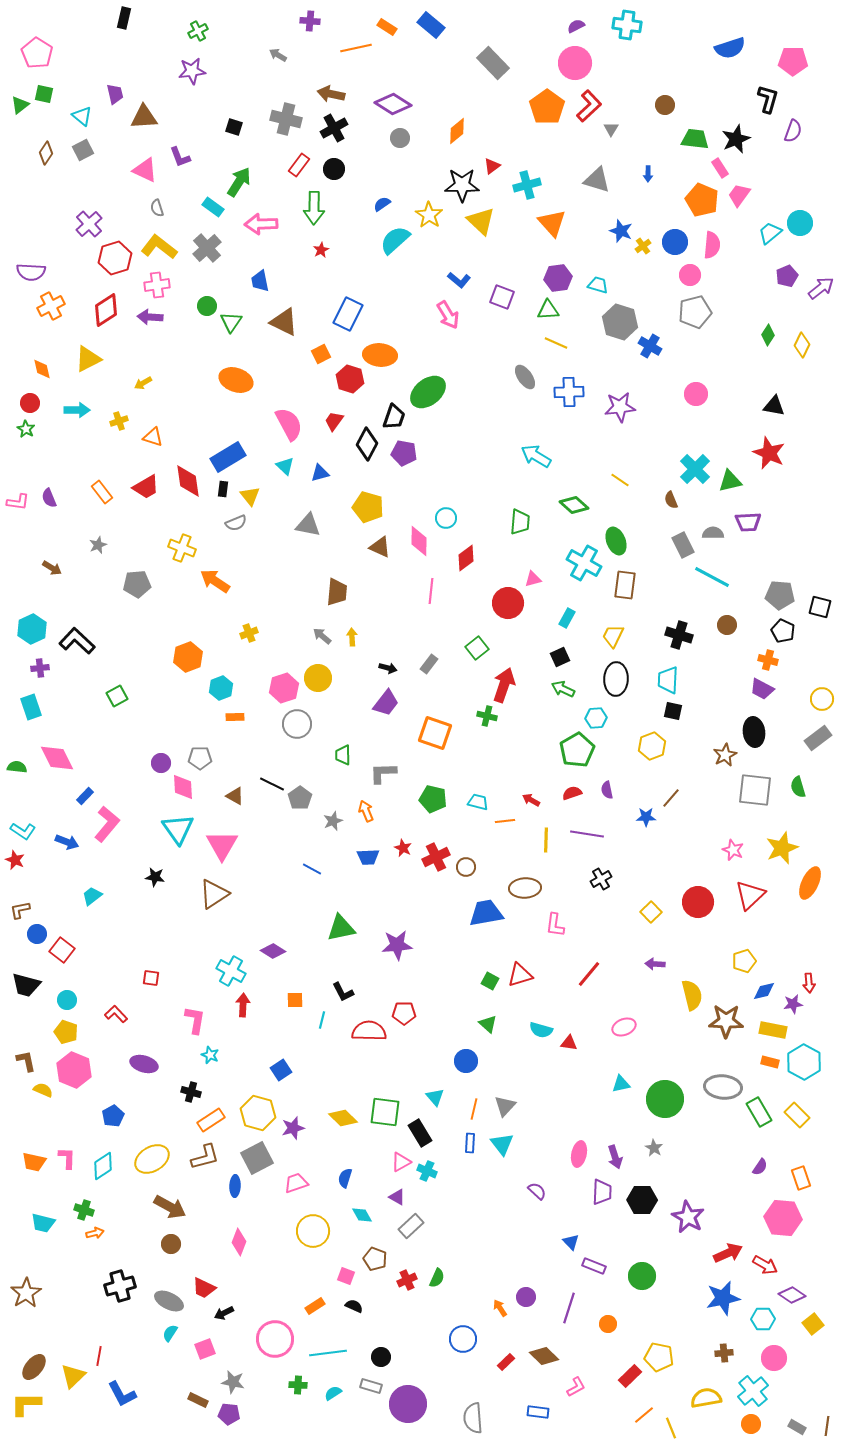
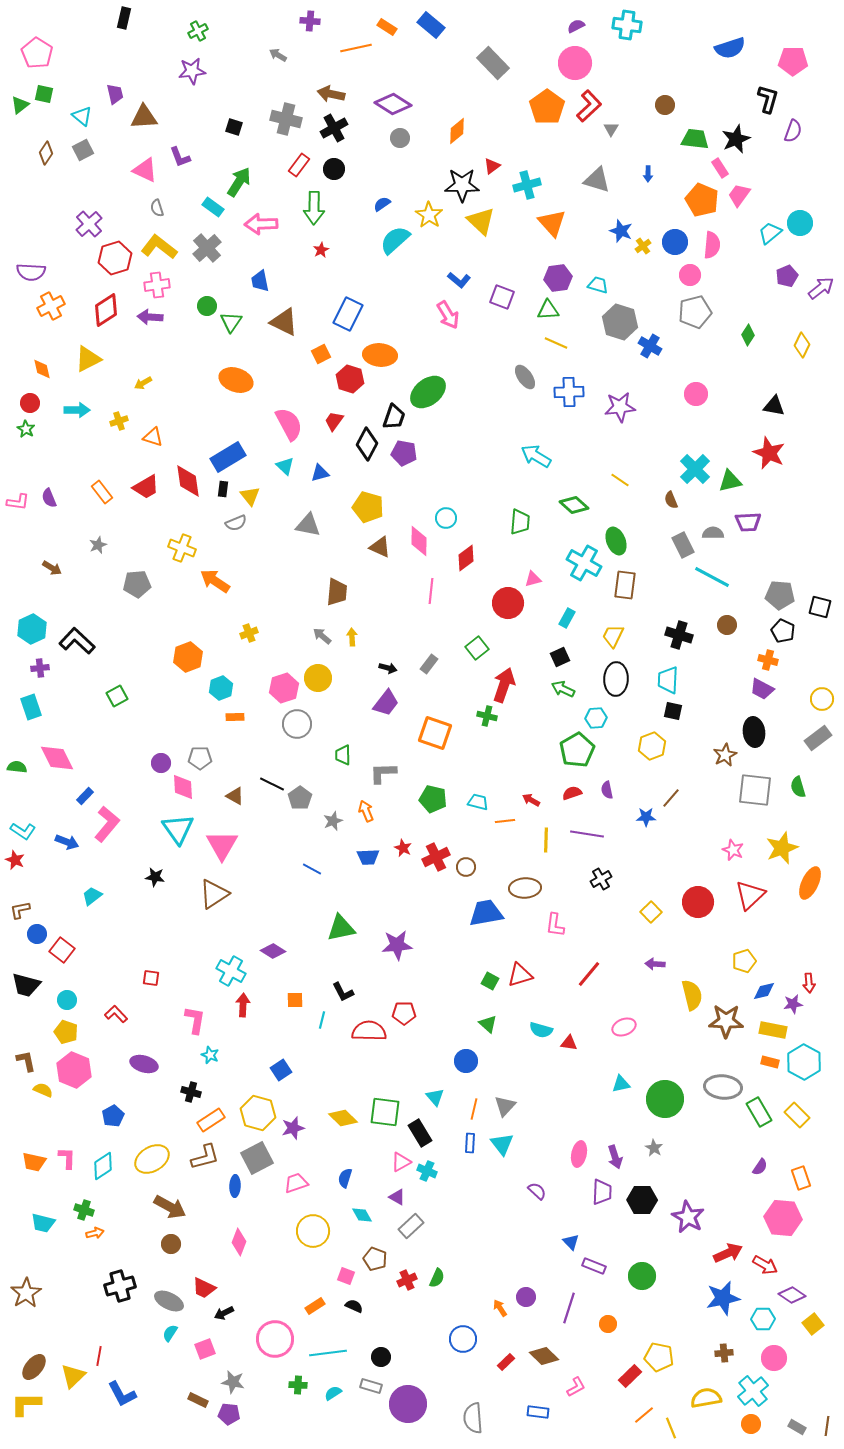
green diamond at (768, 335): moved 20 px left
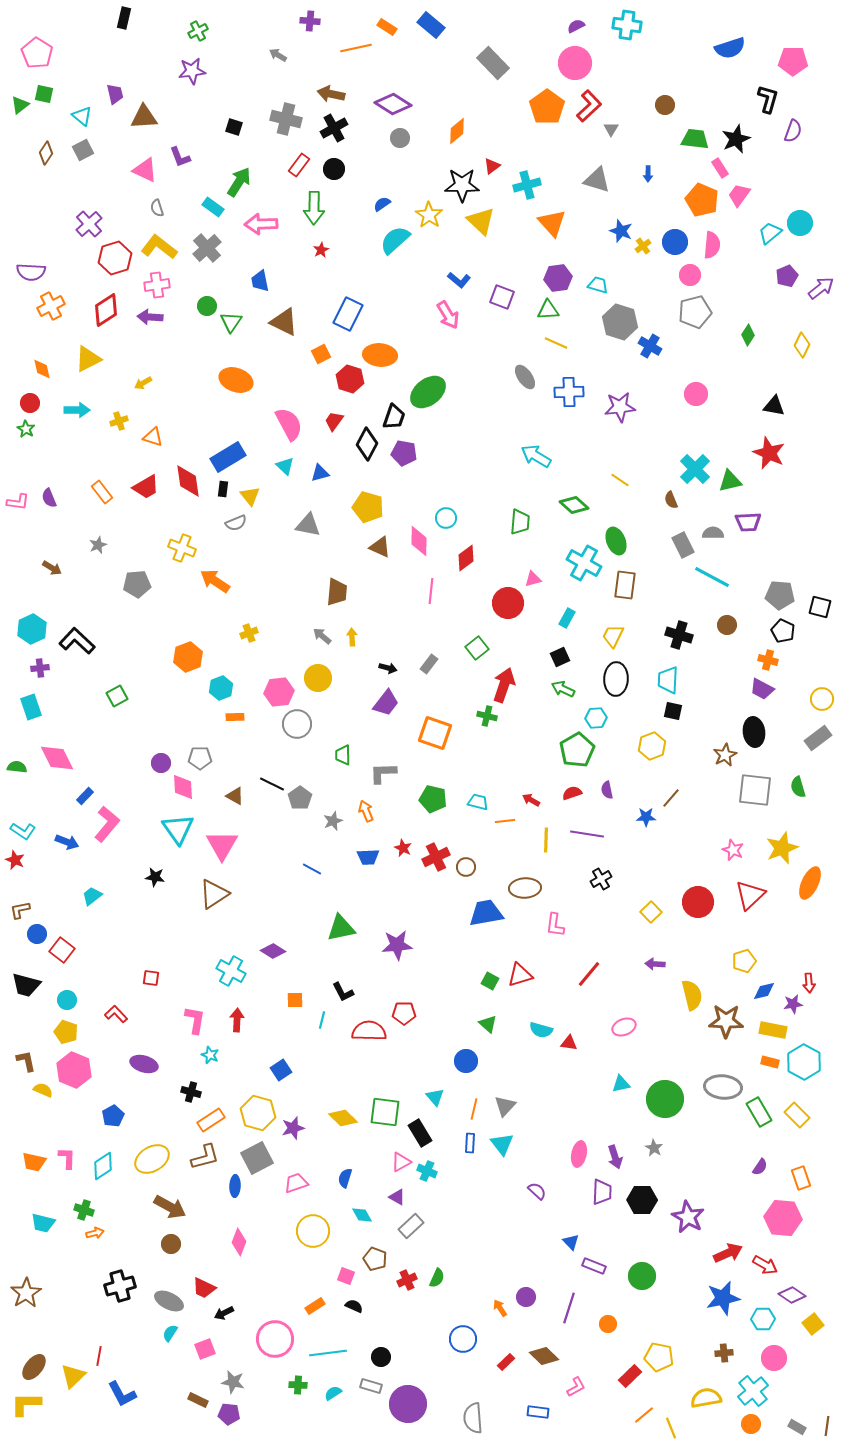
pink hexagon at (284, 688): moved 5 px left, 4 px down; rotated 12 degrees clockwise
red arrow at (243, 1005): moved 6 px left, 15 px down
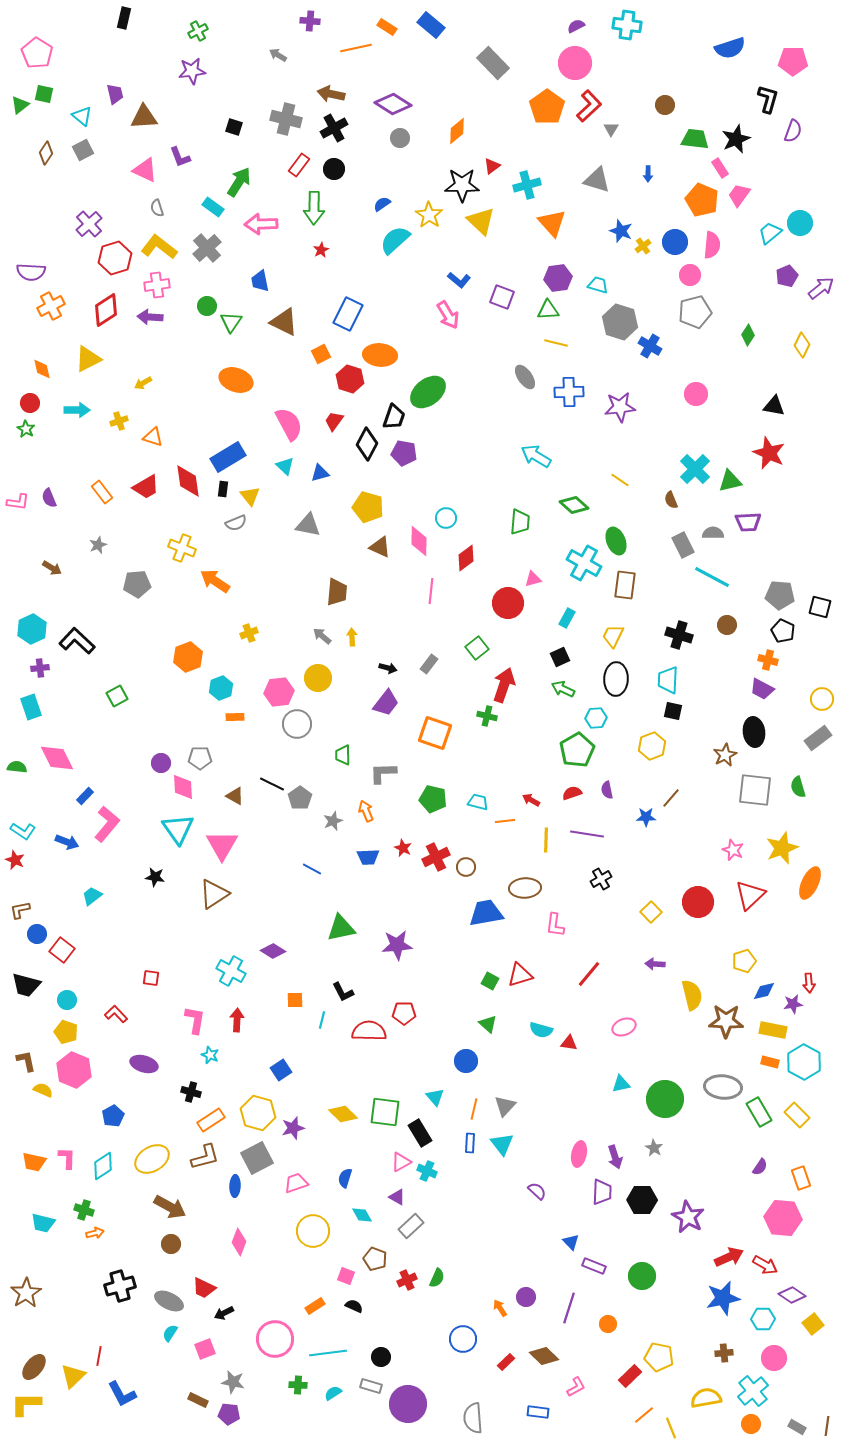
yellow line at (556, 343): rotated 10 degrees counterclockwise
yellow diamond at (343, 1118): moved 4 px up
red arrow at (728, 1253): moved 1 px right, 4 px down
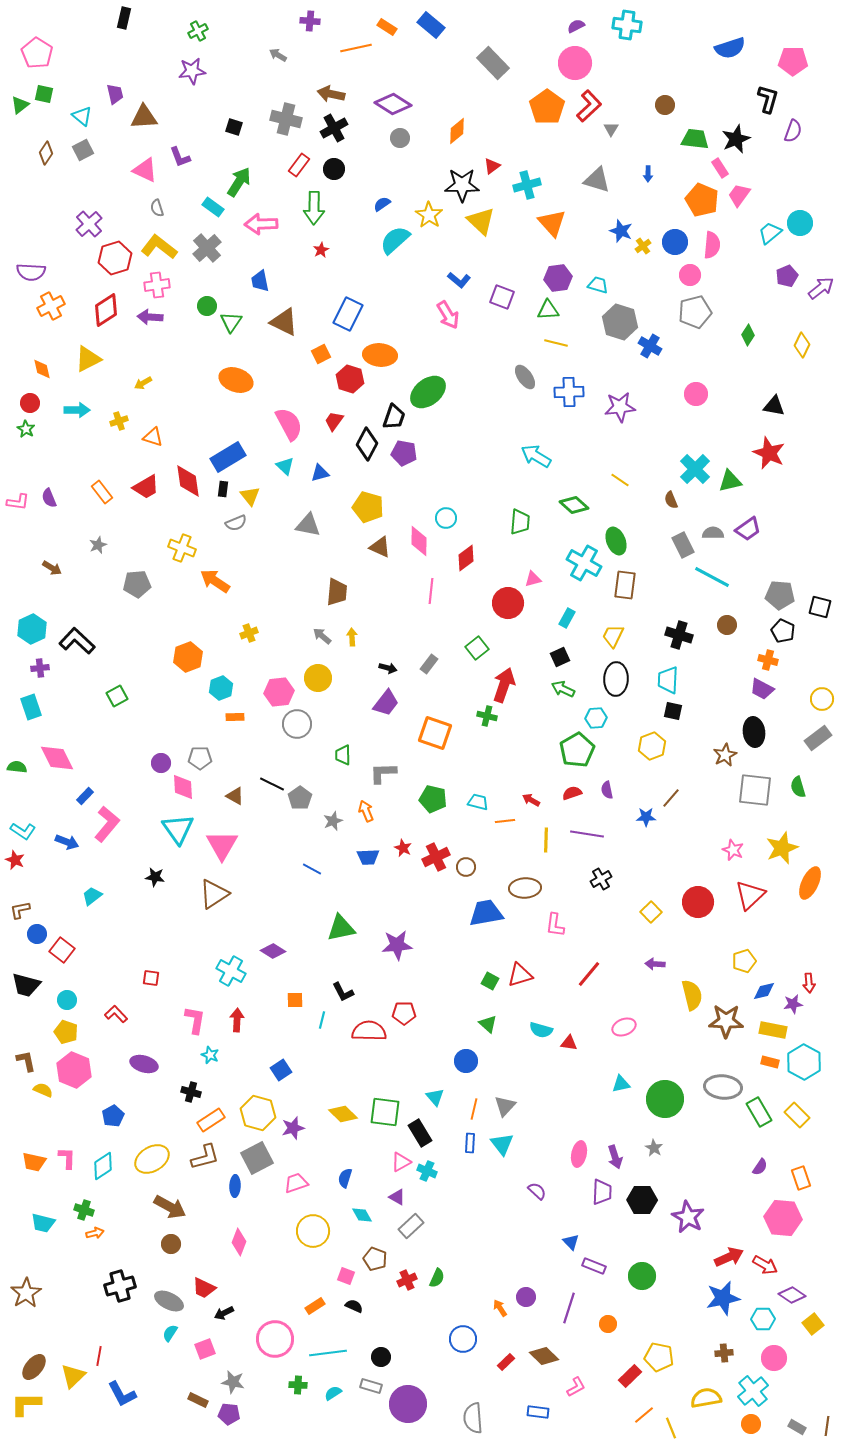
purple trapezoid at (748, 522): moved 7 px down; rotated 32 degrees counterclockwise
